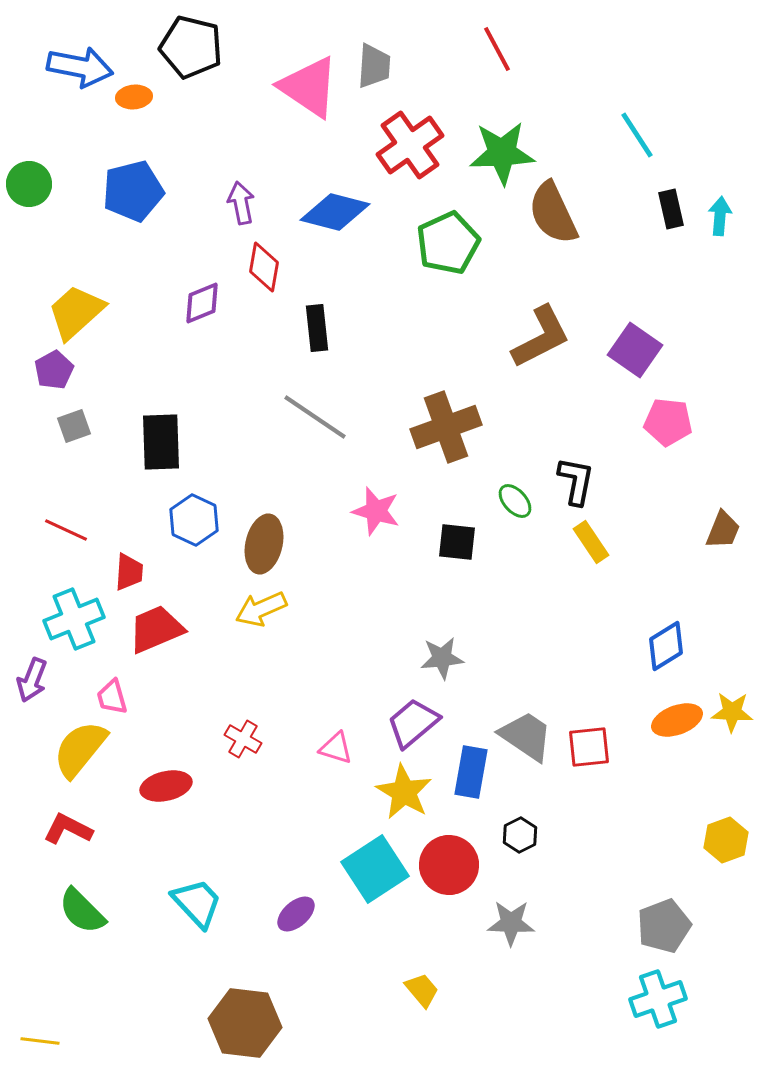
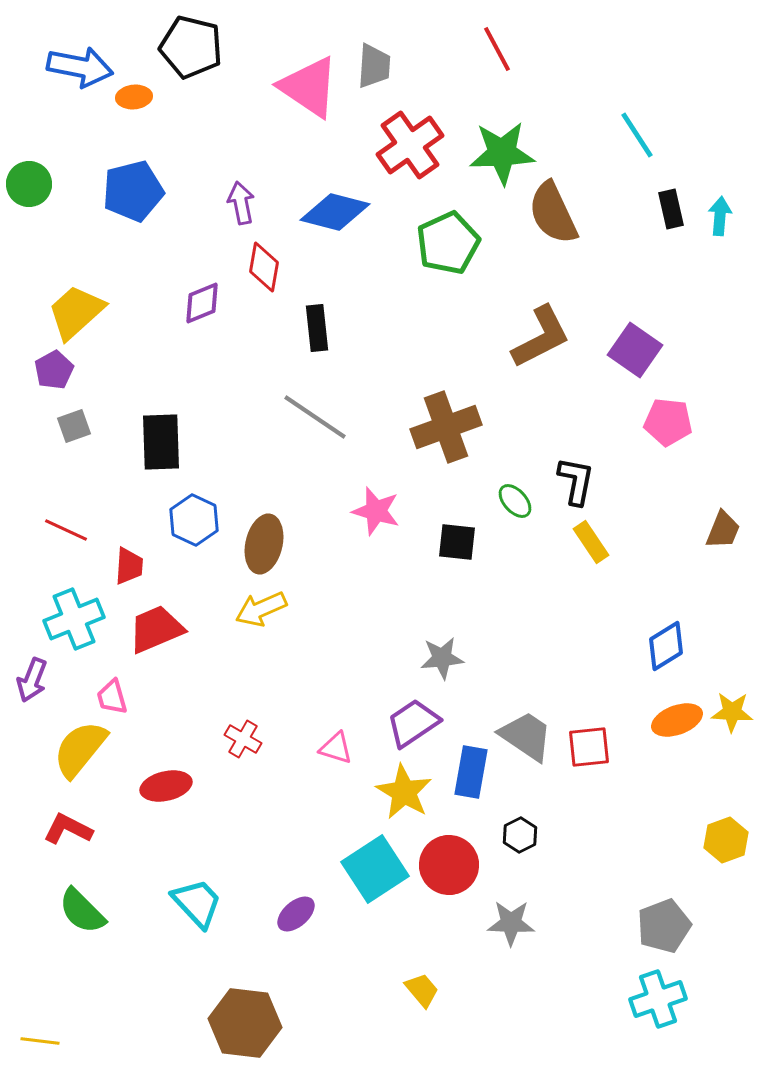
red trapezoid at (129, 572): moved 6 px up
purple trapezoid at (413, 723): rotated 6 degrees clockwise
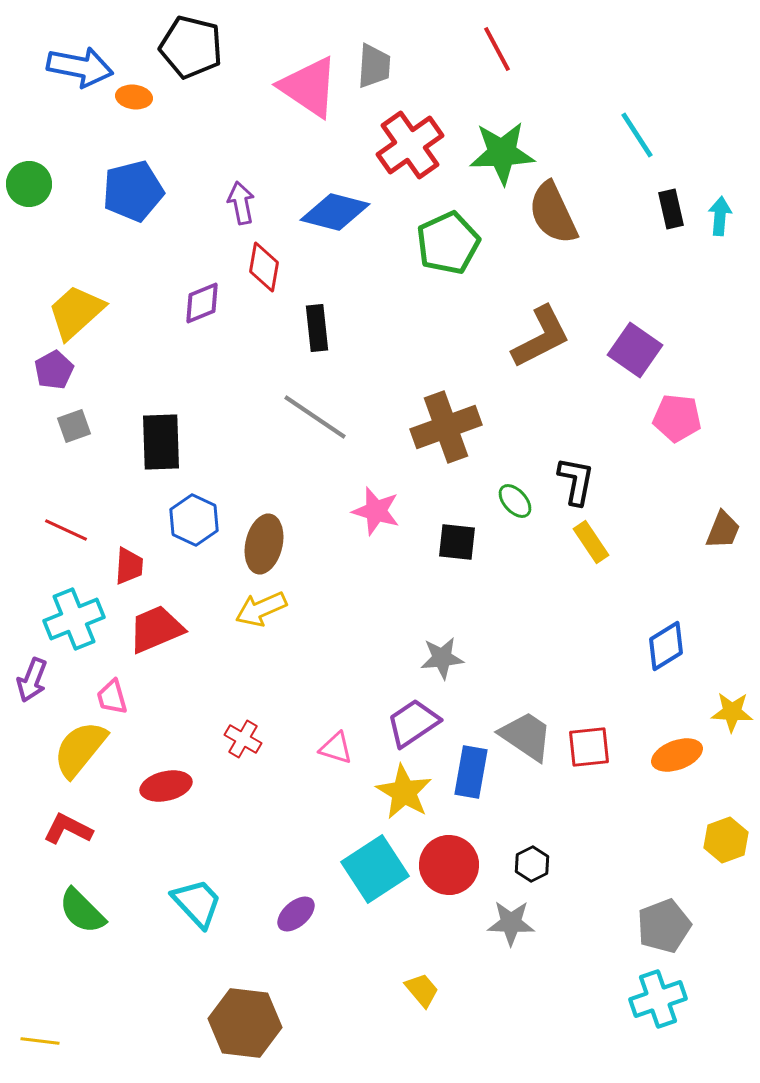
orange ellipse at (134, 97): rotated 12 degrees clockwise
pink pentagon at (668, 422): moved 9 px right, 4 px up
orange ellipse at (677, 720): moved 35 px down
black hexagon at (520, 835): moved 12 px right, 29 px down
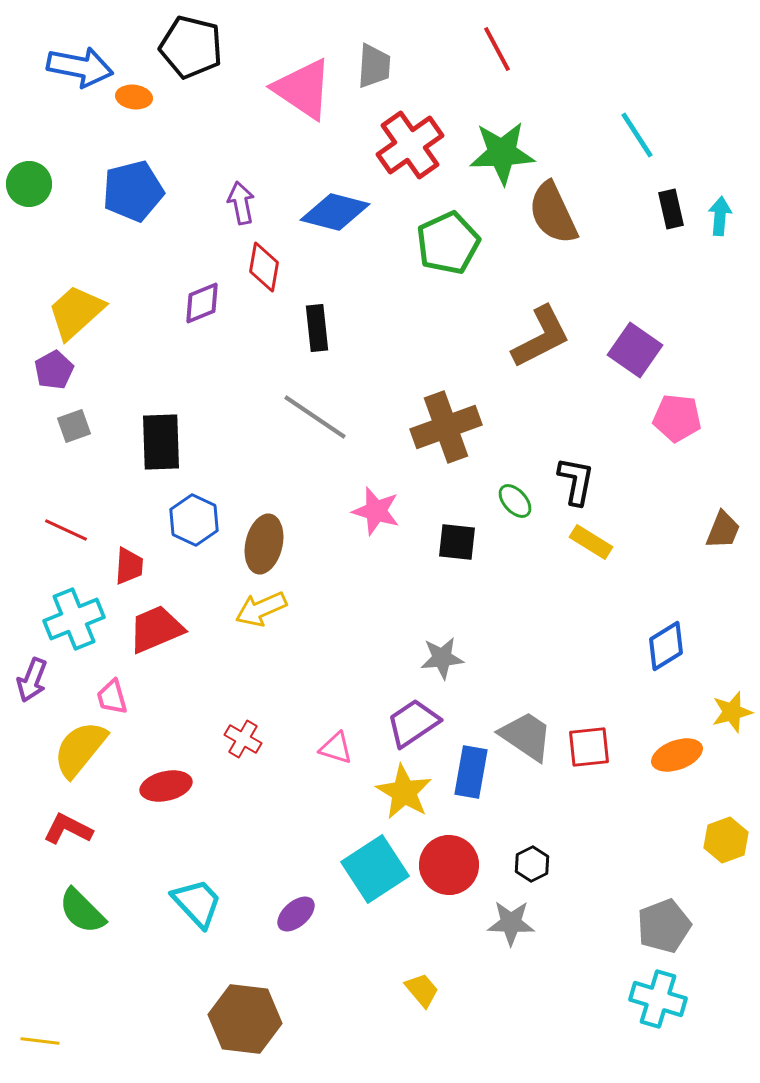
pink triangle at (309, 87): moved 6 px left, 2 px down
yellow rectangle at (591, 542): rotated 24 degrees counterclockwise
yellow star at (732, 712): rotated 18 degrees counterclockwise
cyan cross at (658, 999): rotated 36 degrees clockwise
brown hexagon at (245, 1023): moved 4 px up
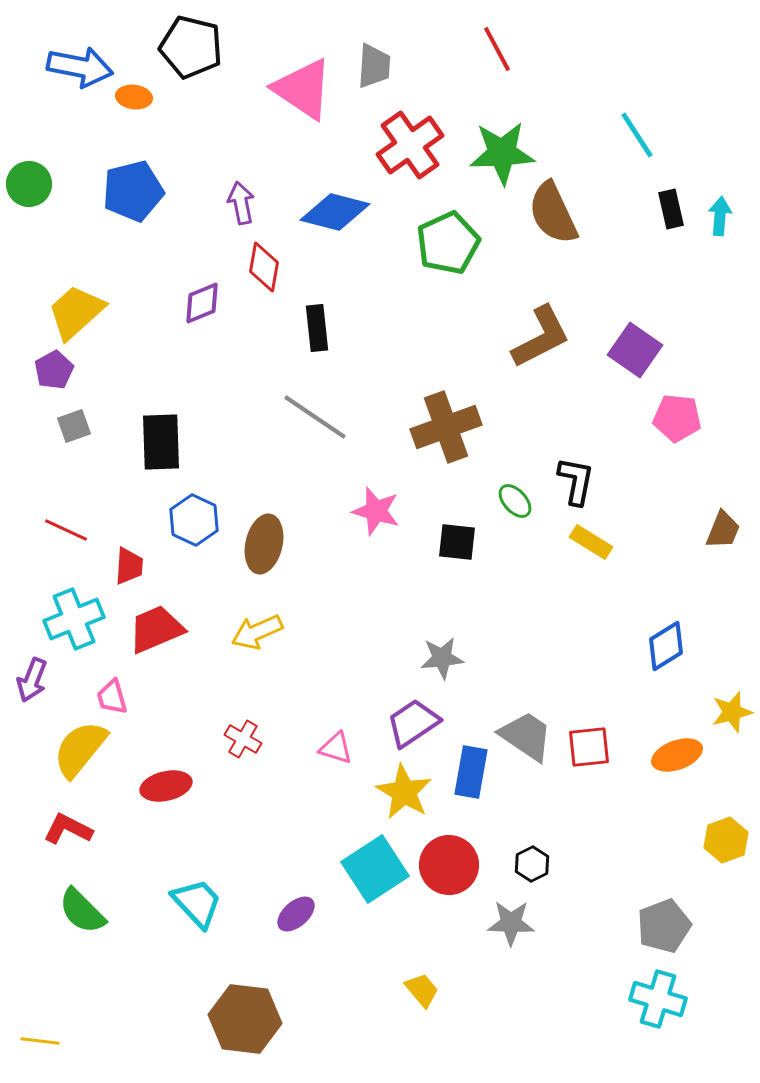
yellow arrow at (261, 609): moved 4 px left, 23 px down
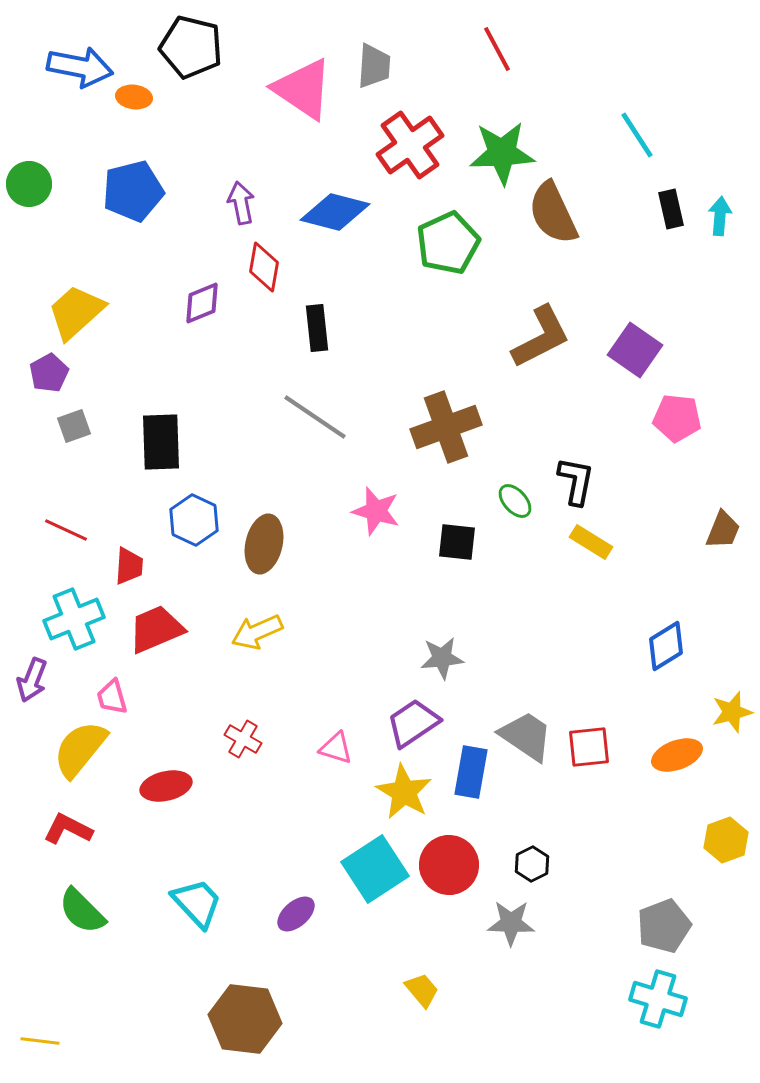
purple pentagon at (54, 370): moved 5 px left, 3 px down
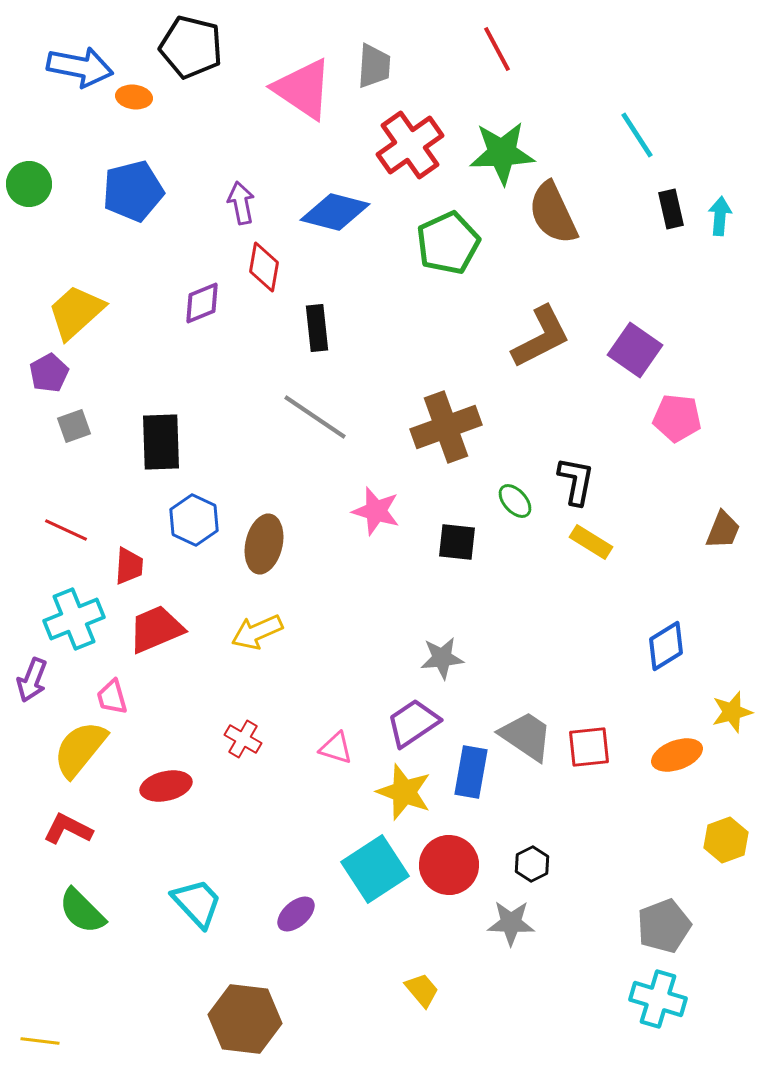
yellow star at (404, 792): rotated 10 degrees counterclockwise
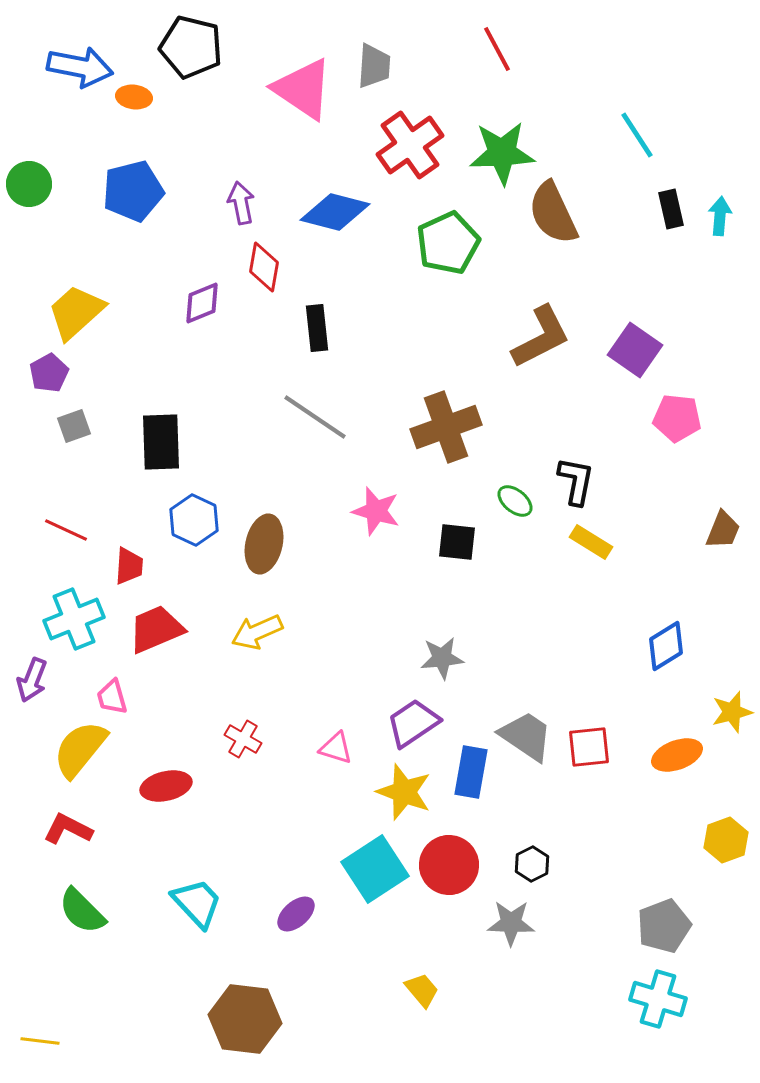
green ellipse at (515, 501): rotated 9 degrees counterclockwise
